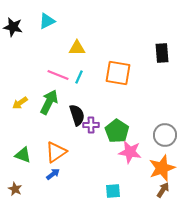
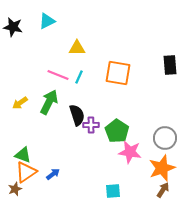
black rectangle: moved 8 px right, 12 px down
gray circle: moved 3 px down
orange triangle: moved 30 px left, 20 px down
brown star: rotated 24 degrees clockwise
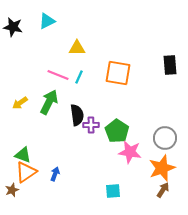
black semicircle: rotated 10 degrees clockwise
blue arrow: moved 2 px right; rotated 32 degrees counterclockwise
brown star: moved 3 px left, 1 px down
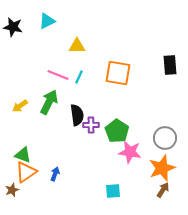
yellow triangle: moved 2 px up
yellow arrow: moved 3 px down
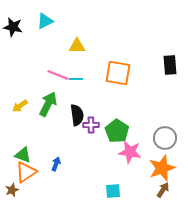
cyan triangle: moved 2 px left
cyan line: moved 3 px left, 2 px down; rotated 64 degrees clockwise
green arrow: moved 1 px left, 2 px down
blue arrow: moved 1 px right, 10 px up
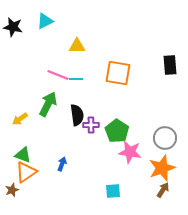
yellow arrow: moved 13 px down
blue arrow: moved 6 px right
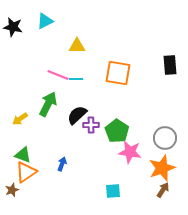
black semicircle: rotated 125 degrees counterclockwise
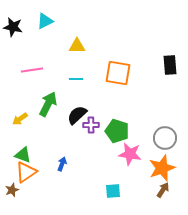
pink line: moved 26 px left, 5 px up; rotated 30 degrees counterclockwise
green pentagon: rotated 15 degrees counterclockwise
pink star: moved 2 px down
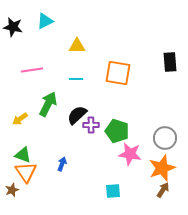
black rectangle: moved 3 px up
orange triangle: rotated 30 degrees counterclockwise
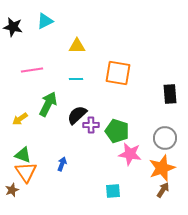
black rectangle: moved 32 px down
